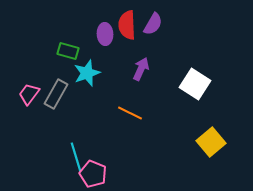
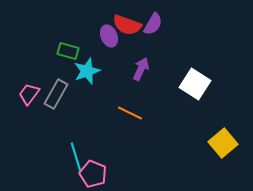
red semicircle: rotated 68 degrees counterclockwise
purple ellipse: moved 4 px right, 2 px down; rotated 20 degrees counterclockwise
cyan star: moved 2 px up
yellow square: moved 12 px right, 1 px down
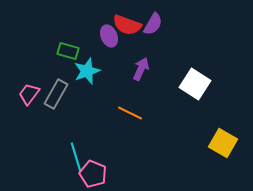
yellow square: rotated 20 degrees counterclockwise
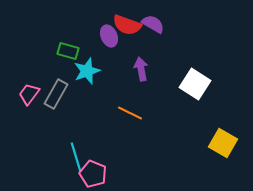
purple semicircle: rotated 90 degrees counterclockwise
purple arrow: rotated 35 degrees counterclockwise
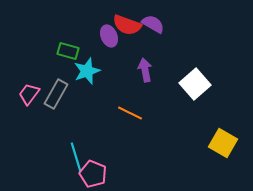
purple arrow: moved 4 px right, 1 px down
white square: rotated 16 degrees clockwise
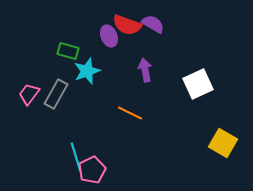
white square: moved 3 px right; rotated 16 degrees clockwise
pink pentagon: moved 1 px left, 4 px up; rotated 24 degrees clockwise
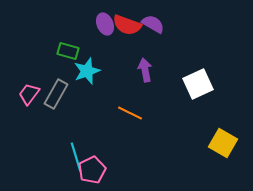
purple ellipse: moved 4 px left, 12 px up
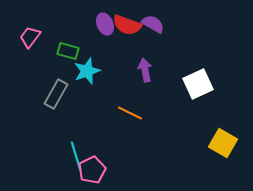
pink trapezoid: moved 1 px right, 57 px up
cyan line: moved 1 px up
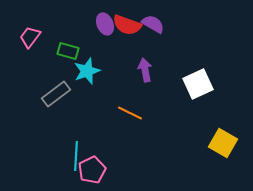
gray rectangle: rotated 24 degrees clockwise
cyan line: rotated 20 degrees clockwise
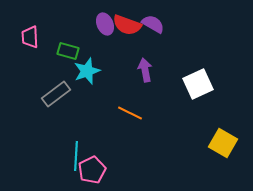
pink trapezoid: rotated 40 degrees counterclockwise
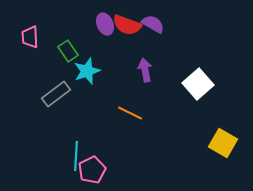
green rectangle: rotated 40 degrees clockwise
white square: rotated 16 degrees counterclockwise
